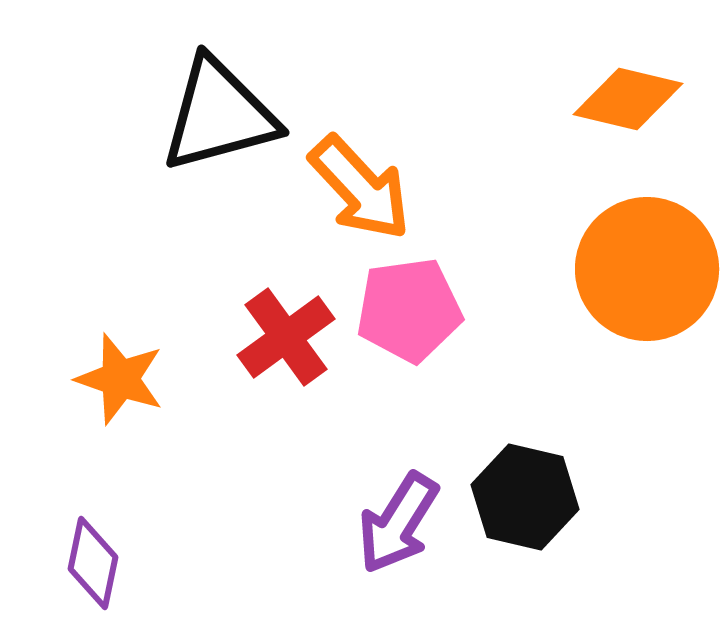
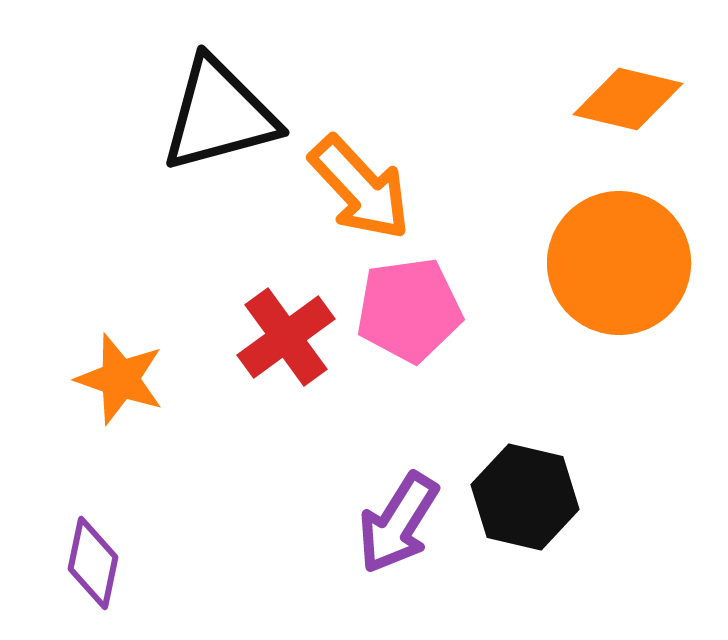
orange circle: moved 28 px left, 6 px up
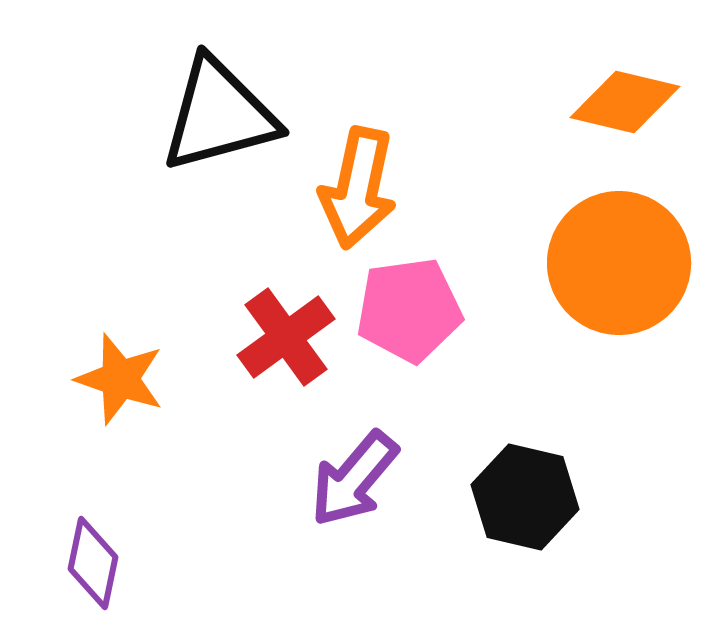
orange diamond: moved 3 px left, 3 px down
orange arrow: moved 2 px left; rotated 55 degrees clockwise
purple arrow: moved 44 px left, 44 px up; rotated 8 degrees clockwise
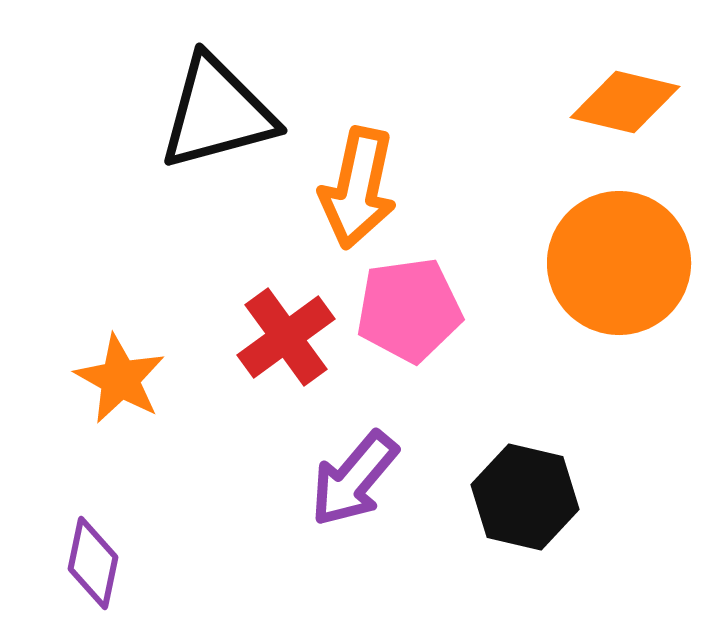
black triangle: moved 2 px left, 2 px up
orange star: rotated 10 degrees clockwise
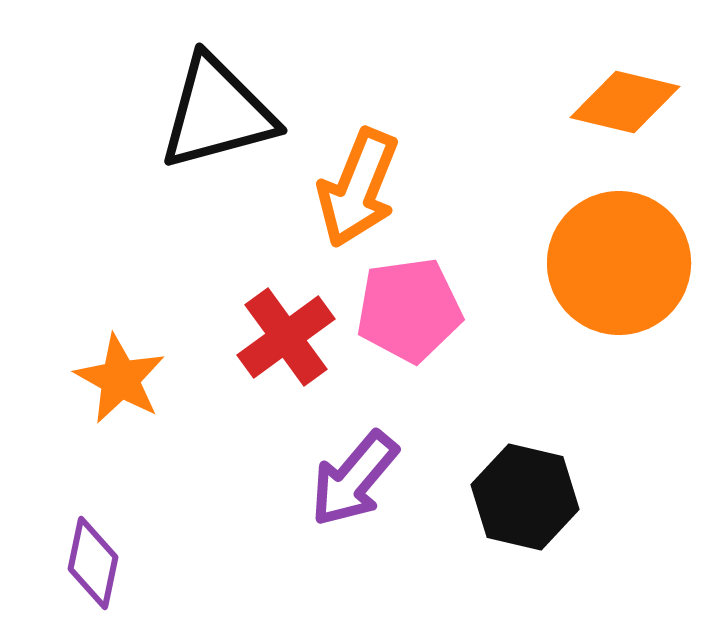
orange arrow: rotated 10 degrees clockwise
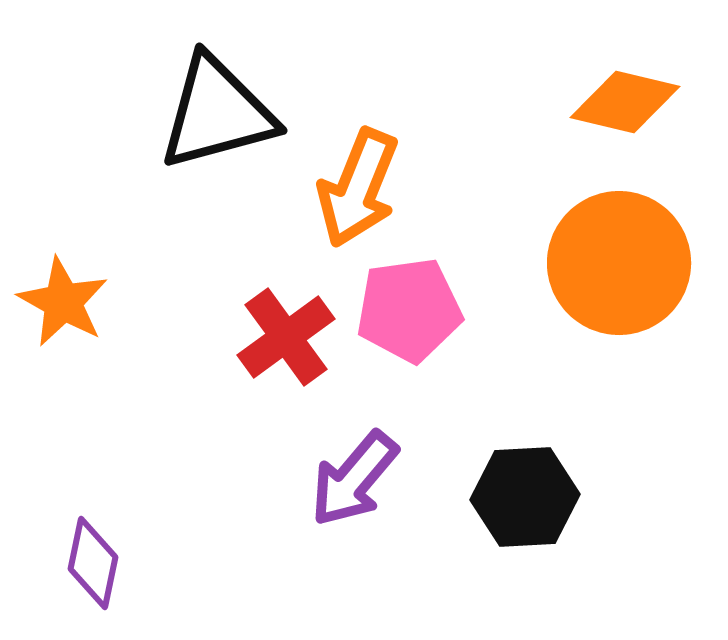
orange star: moved 57 px left, 77 px up
black hexagon: rotated 16 degrees counterclockwise
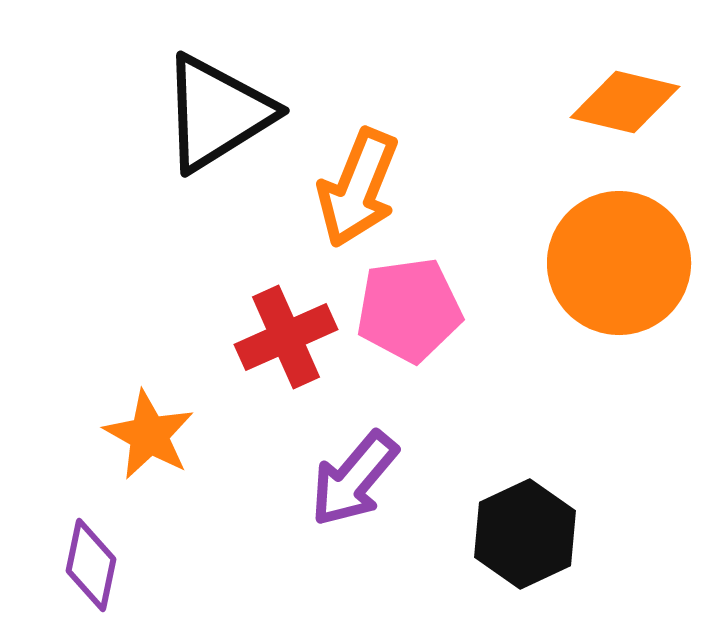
black triangle: rotated 17 degrees counterclockwise
orange star: moved 86 px right, 133 px down
red cross: rotated 12 degrees clockwise
black hexagon: moved 37 px down; rotated 22 degrees counterclockwise
purple diamond: moved 2 px left, 2 px down
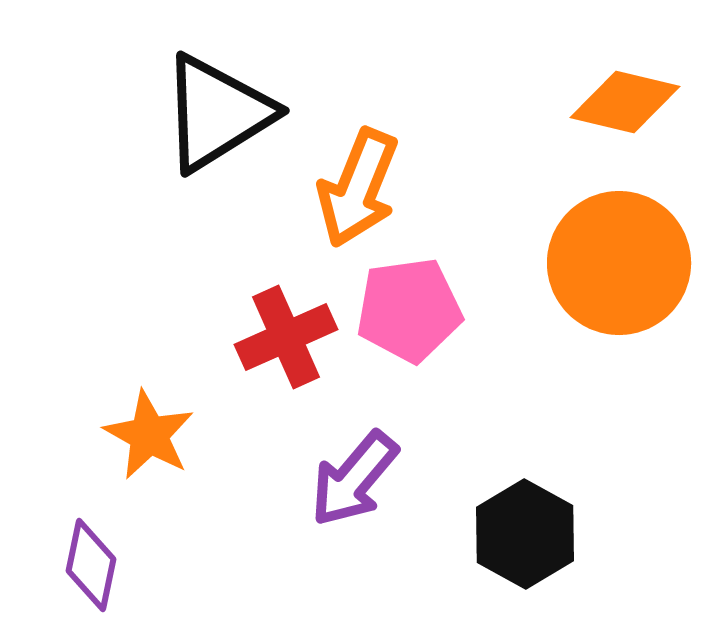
black hexagon: rotated 6 degrees counterclockwise
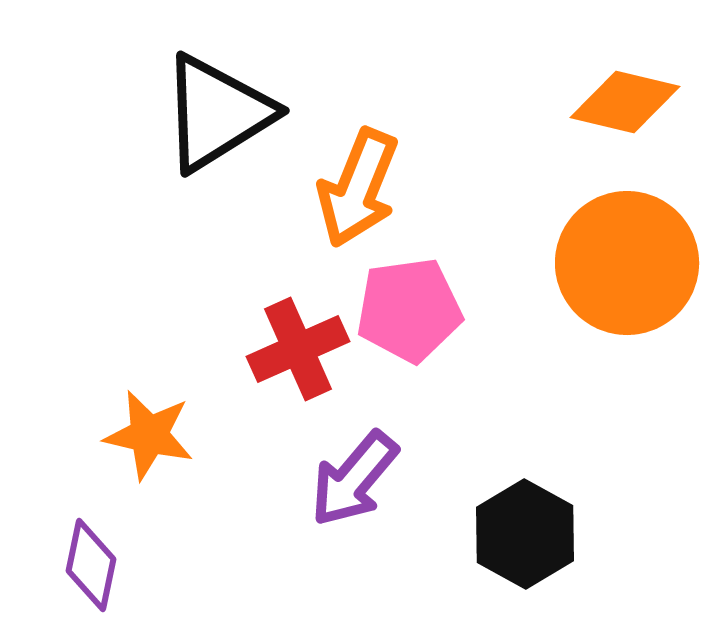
orange circle: moved 8 px right
red cross: moved 12 px right, 12 px down
orange star: rotated 16 degrees counterclockwise
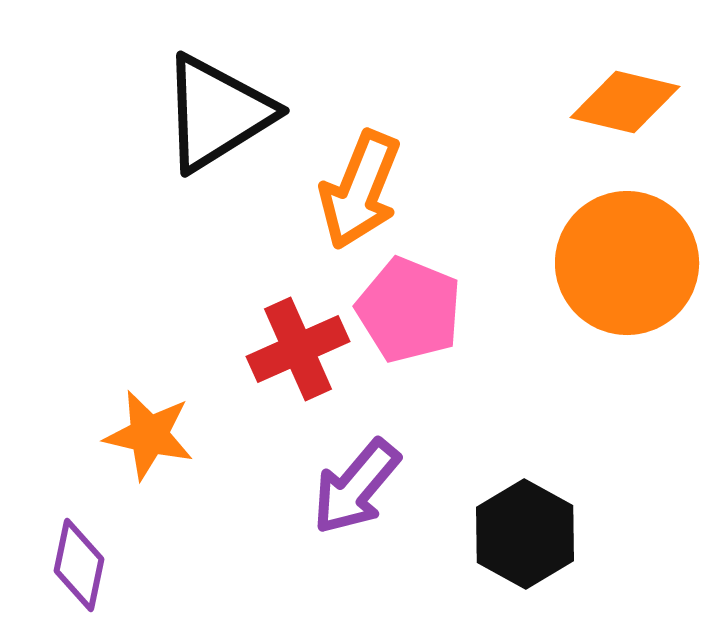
orange arrow: moved 2 px right, 2 px down
pink pentagon: rotated 30 degrees clockwise
purple arrow: moved 2 px right, 8 px down
purple diamond: moved 12 px left
